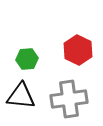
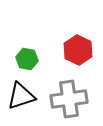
green hexagon: rotated 15 degrees clockwise
black triangle: rotated 24 degrees counterclockwise
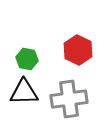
black triangle: moved 3 px right, 4 px up; rotated 16 degrees clockwise
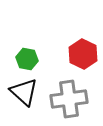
red hexagon: moved 5 px right, 4 px down
black triangle: rotated 44 degrees clockwise
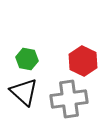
red hexagon: moved 7 px down
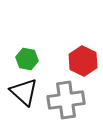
gray cross: moved 3 px left, 1 px down
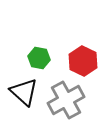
green hexagon: moved 12 px right, 1 px up
gray cross: rotated 21 degrees counterclockwise
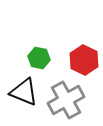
red hexagon: moved 1 px right, 1 px up
black triangle: rotated 20 degrees counterclockwise
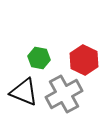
gray cross: moved 2 px left, 6 px up
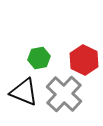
green hexagon: rotated 20 degrees counterclockwise
gray cross: rotated 18 degrees counterclockwise
